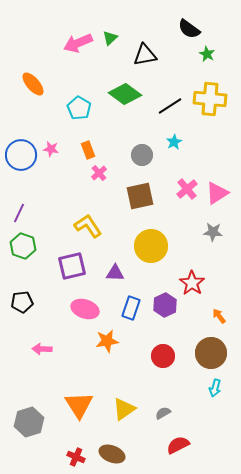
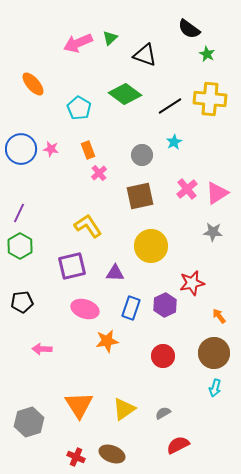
black triangle at (145, 55): rotated 30 degrees clockwise
blue circle at (21, 155): moved 6 px up
green hexagon at (23, 246): moved 3 px left; rotated 10 degrees clockwise
red star at (192, 283): rotated 25 degrees clockwise
brown circle at (211, 353): moved 3 px right
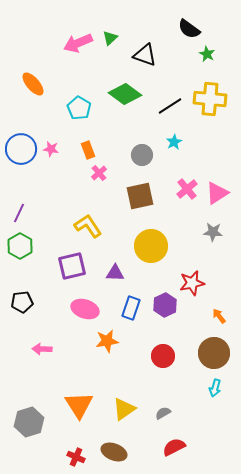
red semicircle at (178, 445): moved 4 px left, 2 px down
brown ellipse at (112, 454): moved 2 px right, 2 px up
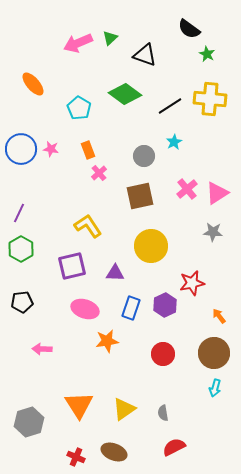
gray circle at (142, 155): moved 2 px right, 1 px down
green hexagon at (20, 246): moved 1 px right, 3 px down
red circle at (163, 356): moved 2 px up
gray semicircle at (163, 413): rotated 70 degrees counterclockwise
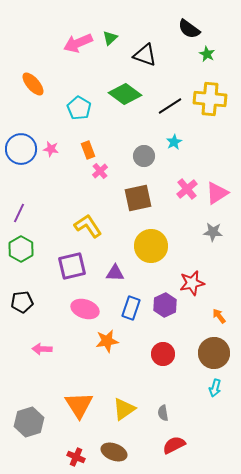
pink cross at (99, 173): moved 1 px right, 2 px up
brown square at (140, 196): moved 2 px left, 2 px down
red semicircle at (174, 447): moved 2 px up
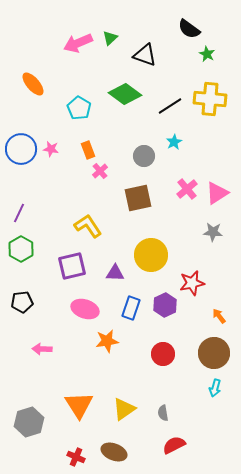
yellow circle at (151, 246): moved 9 px down
